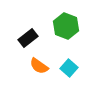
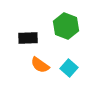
black rectangle: rotated 36 degrees clockwise
orange semicircle: moved 1 px right, 1 px up
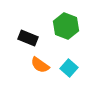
black rectangle: rotated 24 degrees clockwise
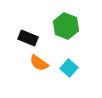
orange semicircle: moved 1 px left, 2 px up
